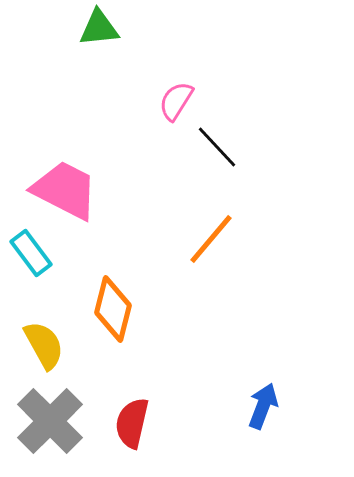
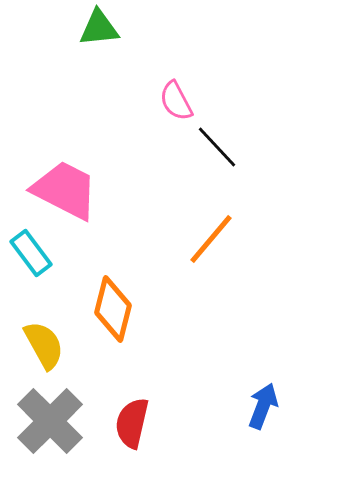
pink semicircle: rotated 60 degrees counterclockwise
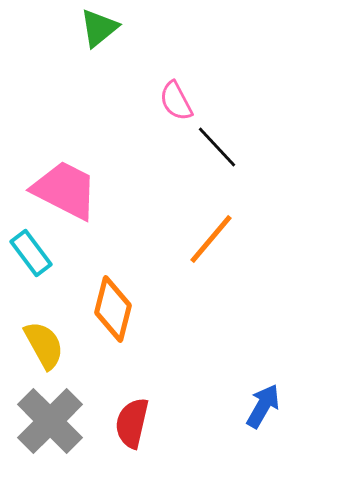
green triangle: rotated 33 degrees counterclockwise
blue arrow: rotated 9 degrees clockwise
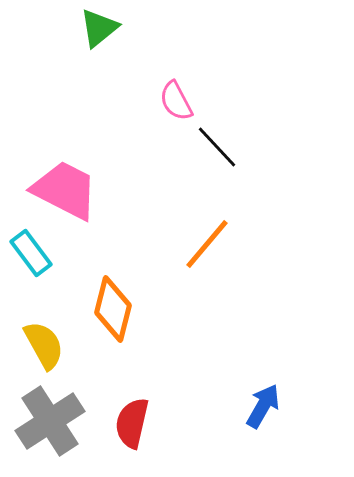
orange line: moved 4 px left, 5 px down
gray cross: rotated 12 degrees clockwise
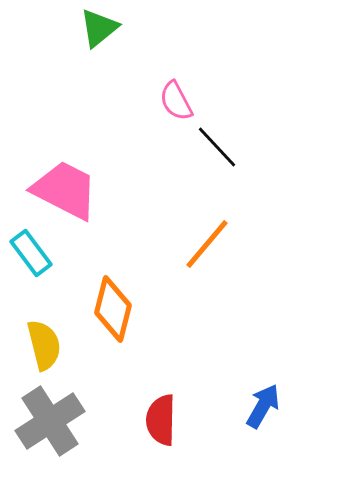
yellow semicircle: rotated 15 degrees clockwise
red semicircle: moved 29 px right, 3 px up; rotated 12 degrees counterclockwise
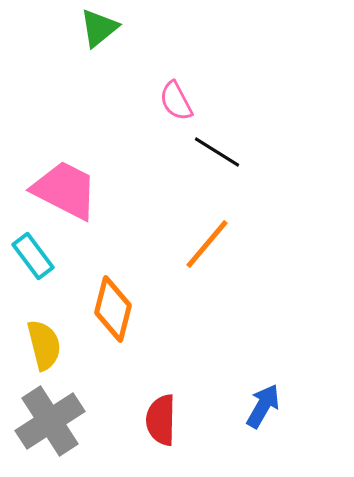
black line: moved 5 px down; rotated 15 degrees counterclockwise
cyan rectangle: moved 2 px right, 3 px down
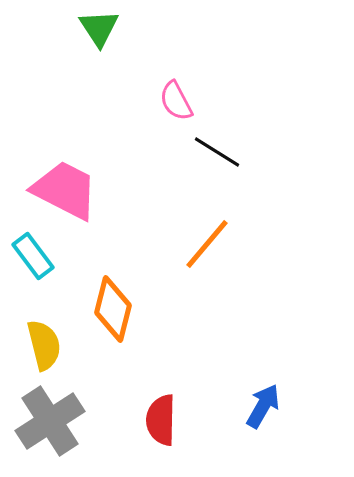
green triangle: rotated 24 degrees counterclockwise
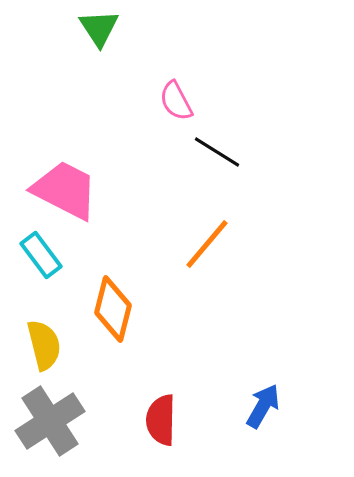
cyan rectangle: moved 8 px right, 1 px up
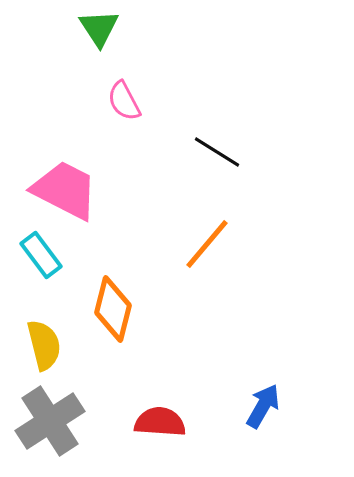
pink semicircle: moved 52 px left
red semicircle: moved 1 px left, 2 px down; rotated 93 degrees clockwise
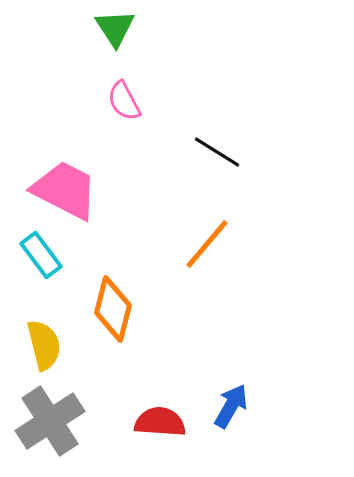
green triangle: moved 16 px right
blue arrow: moved 32 px left
